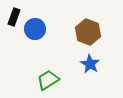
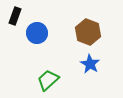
black rectangle: moved 1 px right, 1 px up
blue circle: moved 2 px right, 4 px down
green trapezoid: rotated 10 degrees counterclockwise
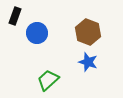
blue star: moved 2 px left, 2 px up; rotated 12 degrees counterclockwise
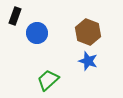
blue star: moved 1 px up
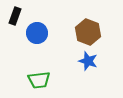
green trapezoid: moved 9 px left; rotated 145 degrees counterclockwise
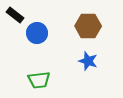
black rectangle: moved 1 px up; rotated 72 degrees counterclockwise
brown hexagon: moved 6 px up; rotated 20 degrees counterclockwise
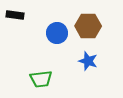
black rectangle: rotated 30 degrees counterclockwise
blue circle: moved 20 px right
green trapezoid: moved 2 px right, 1 px up
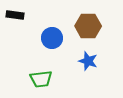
blue circle: moved 5 px left, 5 px down
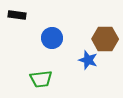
black rectangle: moved 2 px right
brown hexagon: moved 17 px right, 13 px down
blue star: moved 1 px up
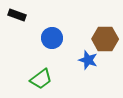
black rectangle: rotated 12 degrees clockwise
green trapezoid: rotated 30 degrees counterclockwise
